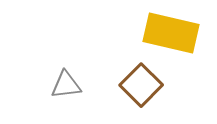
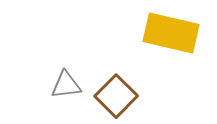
brown square: moved 25 px left, 11 px down
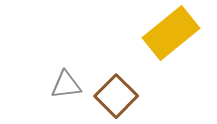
yellow rectangle: rotated 52 degrees counterclockwise
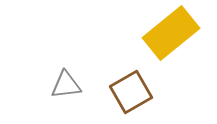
brown square: moved 15 px right, 4 px up; rotated 15 degrees clockwise
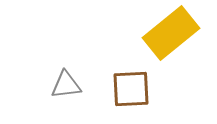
brown square: moved 3 px up; rotated 27 degrees clockwise
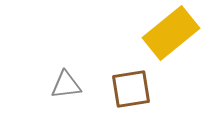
brown square: rotated 6 degrees counterclockwise
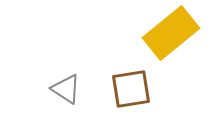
gray triangle: moved 4 px down; rotated 40 degrees clockwise
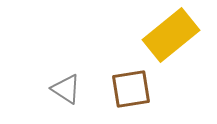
yellow rectangle: moved 2 px down
